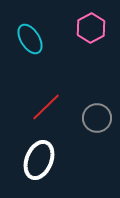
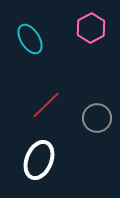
red line: moved 2 px up
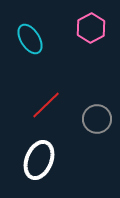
gray circle: moved 1 px down
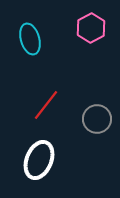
cyan ellipse: rotated 16 degrees clockwise
red line: rotated 8 degrees counterclockwise
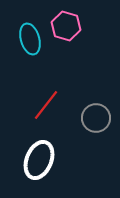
pink hexagon: moved 25 px left, 2 px up; rotated 16 degrees counterclockwise
gray circle: moved 1 px left, 1 px up
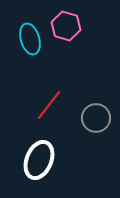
red line: moved 3 px right
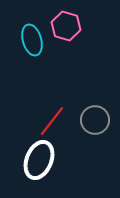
cyan ellipse: moved 2 px right, 1 px down
red line: moved 3 px right, 16 px down
gray circle: moved 1 px left, 2 px down
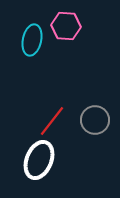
pink hexagon: rotated 12 degrees counterclockwise
cyan ellipse: rotated 28 degrees clockwise
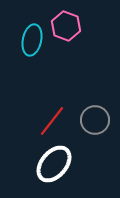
pink hexagon: rotated 16 degrees clockwise
white ellipse: moved 15 px right, 4 px down; rotated 18 degrees clockwise
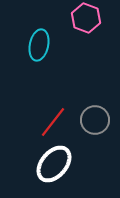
pink hexagon: moved 20 px right, 8 px up
cyan ellipse: moved 7 px right, 5 px down
red line: moved 1 px right, 1 px down
